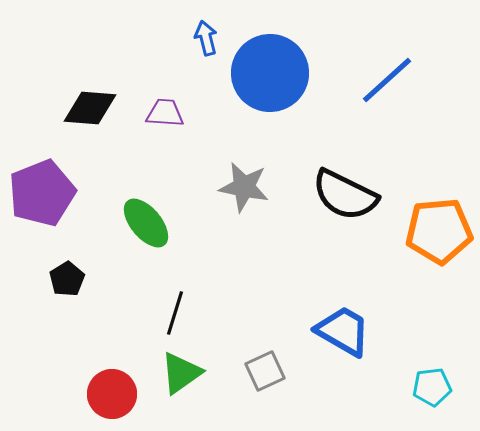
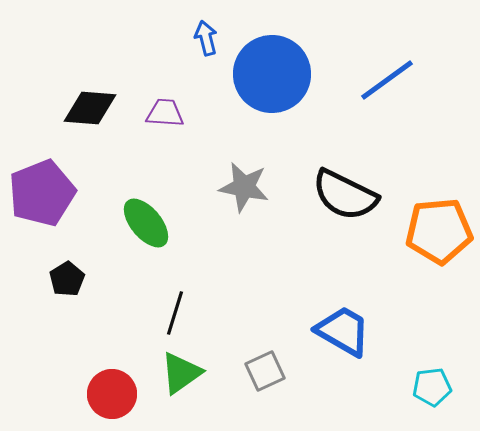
blue circle: moved 2 px right, 1 px down
blue line: rotated 6 degrees clockwise
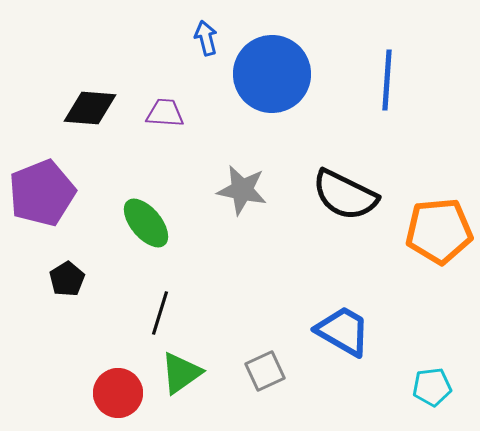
blue line: rotated 50 degrees counterclockwise
gray star: moved 2 px left, 3 px down
black line: moved 15 px left
red circle: moved 6 px right, 1 px up
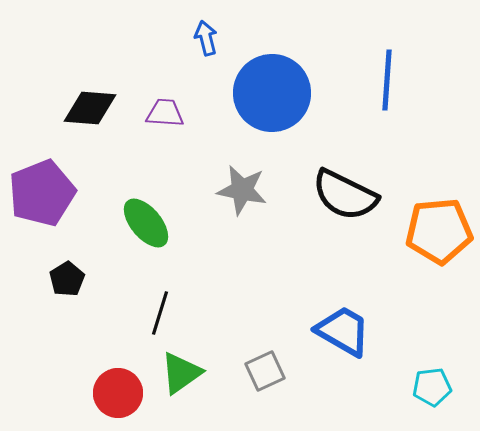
blue circle: moved 19 px down
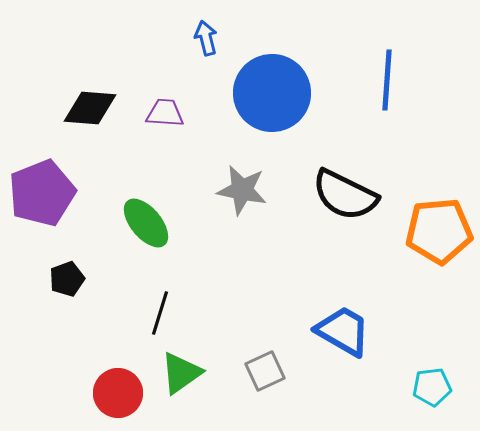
black pentagon: rotated 12 degrees clockwise
